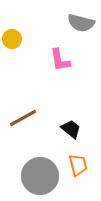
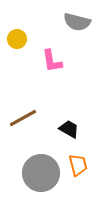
gray semicircle: moved 4 px left, 1 px up
yellow circle: moved 5 px right
pink L-shape: moved 8 px left, 1 px down
black trapezoid: moved 2 px left; rotated 10 degrees counterclockwise
gray circle: moved 1 px right, 3 px up
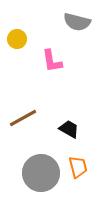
orange trapezoid: moved 2 px down
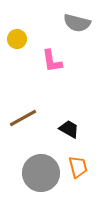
gray semicircle: moved 1 px down
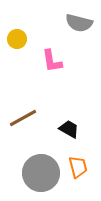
gray semicircle: moved 2 px right
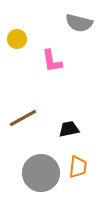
black trapezoid: rotated 40 degrees counterclockwise
orange trapezoid: rotated 20 degrees clockwise
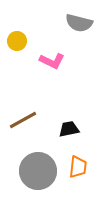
yellow circle: moved 2 px down
pink L-shape: rotated 55 degrees counterclockwise
brown line: moved 2 px down
gray circle: moved 3 px left, 2 px up
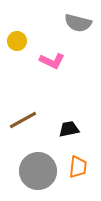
gray semicircle: moved 1 px left
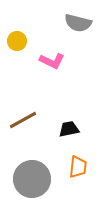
gray circle: moved 6 px left, 8 px down
